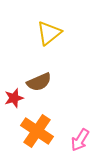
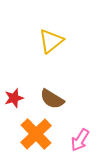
yellow triangle: moved 2 px right, 8 px down
brown semicircle: moved 13 px right, 17 px down; rotated 55 degrees clockwise
orange cross: moved 1 px left, 3 px down; rotated 12 degrees clockwise
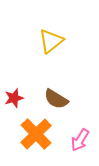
brown semicircle: moved 4 px right
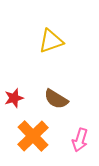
yellow triangle: rotated 20 degrees clockwise
orange cross: moved 3 px left, 2 px down
pink arrow: rotated 15 degrees counterclockwise
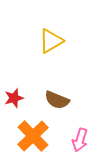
yellow triangle: rotated 12 degrees counterclockwise
brown semicircle: moved 1 px right, 1 px down; rotated 10 degrees counterclockwise
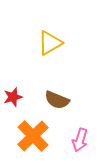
yellow triangle: moved 1 px left, 2 px down
red star: moved 1 px left, 1 px up
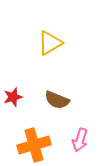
orange cross: moved 1 px right, 9 px down; rotated 28 degrees clockwise
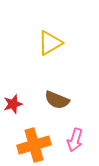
red star: moved 7 px down
pink arrow: moved 5 px left
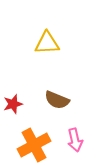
yellow triangle: moved 3 px left; rotated 28 degrees clockwise
pink arrow: rotated 30 degrees counterclockwise
orange cross: rotated 12 degrees counterclockwise
